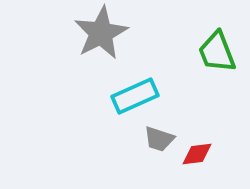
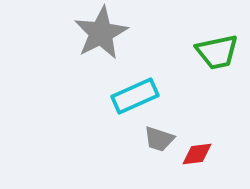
green trapezoid: rotated 81 degrees counterclockwise
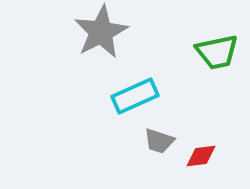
gray star: moved 1 px up
gray trapezoid: moved 2 px down
red diamond: moved 4 px right, 2 px down
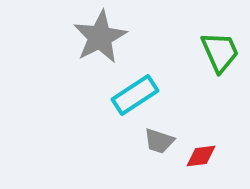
gray star: moved 1 px left, 5 px down
green trapezoid: moved 3 px right; rotated 102 degrees counterclockwise
cyan rectangle: moved 1 px up; rotated 9 degrees counterclockwise
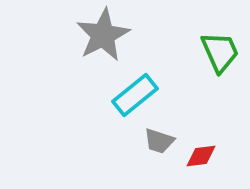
gray star: moved 3 px right, 2 px up
cyan rectangle: rotated 6 degrees counterclockwise
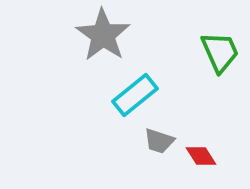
gray star: rotated 10 degrees counterclockwise
red diamond: rotated 64 degrees clockwise
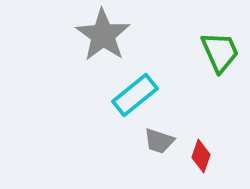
red diamond: rotated 52 degrees clockwise
